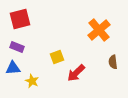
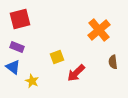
blue triangle: moved 1 px up; rotated 42 degrees clockwise
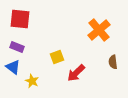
red square: rotated 20 degrees clockwise
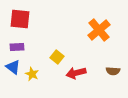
purple rectangle: rotated 24 degrees counterclockwise
yellow square: rotated 32 degrees counterclockwise
brown semicircle: moved 9 px down; rotated 80 degrees counterclockwise
red arrow: rotated 30 degrees clockwise
yellow star: moved 7 px up
